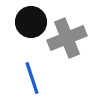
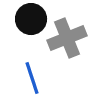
black circle: moved 3 px up
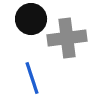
gray cross: rotated 15 degrees clockwise
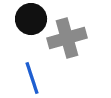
gray cross: rotated 9 degrees counterclockwise
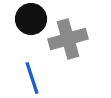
gray cross: moved 1 px right, 1 px down
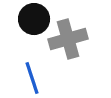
black circle: moved 3 px right
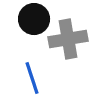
gray cross: rotated 6 degrees clockwise
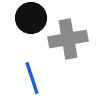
black circle: moved 3 px left, 1 px up
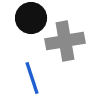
gray cross: moved 3 px left, 2 px down
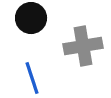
gray cross: moved 18 px right, 5 px down
